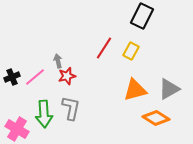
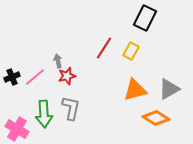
black rectangle: moved 3 px right, 2 px down
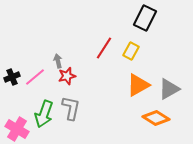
orange triangle: moved 3 px right, 5 px up; rotated 15 degrees counterclockwise
green arrow: rotated 24 degrees clockwise
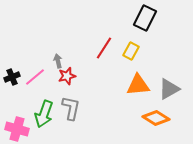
orange triangle: rotated 25 degrees clockwise
pink cross: rotated 15 degrees counterclockwise
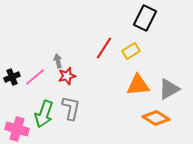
yellow rectangle: rotated 30 degrees clockwise
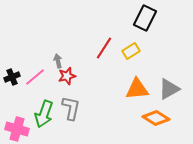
orange triangle: moved 1 px left, 4 px down
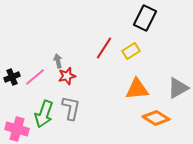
gray triangle: moved 9 px right, 1 px up
